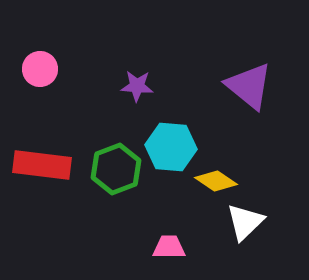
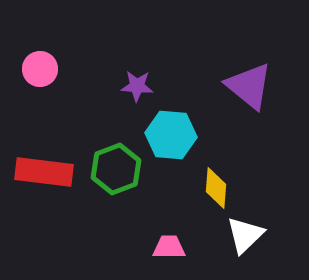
cyan hexagon: moved 12 px up
red rectangle: moved 2 px right, 7 px down
yellow diamond: moved 7 px down; rotated 60 degrees clockwise
white triangle: moved 13 px down
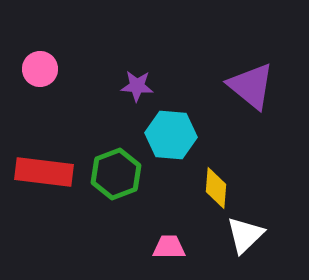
purple triangle: moved 2 px right
green hexagon: moved 5 px down
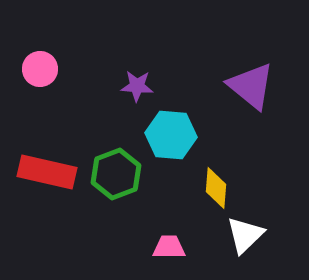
red rectangle: moved 3 px right; rotated 6 degrees clockwise
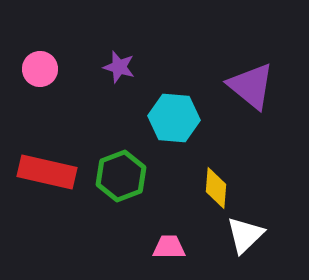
purple star: moved 18 px left, 19 px up; rotated 12 degrees clockwise
cyan hexagon: moved 3 px right, 17 px up
green hexagon: moved 5 px right, 2 px down
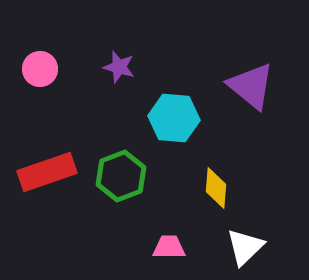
red rectangle: rotated 32 degrees counterclockwise
white triangle: moved 12 px down
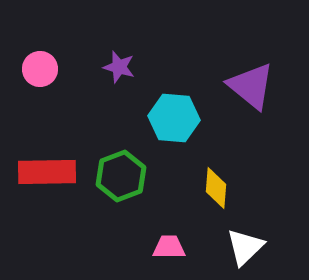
red rectangle: rotated 18 degrees clockwise
